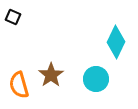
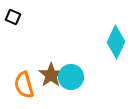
cyan circle: moved 25 px left, 2 px up
orange semicircle: moved 5 px right
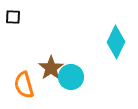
black square: rotated 21 degrees counterclockwise
brown star: moved 7 px up
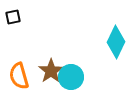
black square: rotated 14 degrees counterclockwise
brown star: moved 3 px down
orange semicircle: moved 5 px left, 9 px up
